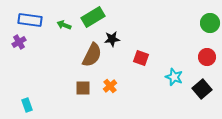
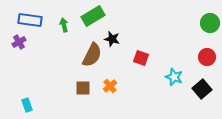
green rectangle: moved 1 px up
green arrow: rotated 56 degrees clockwise
black star: rotated 21 degrees clockwise
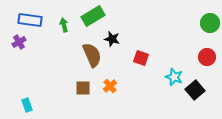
brown semicircle: rotated 50 degrees counterclockwise
black square: moved 7 px left, 1 px down
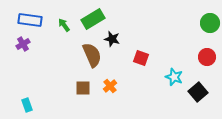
green rectangle: moved 3 px down
green arrow: rotated 24 degrees counterclockwise
purple cross: moved 4 px right, 2 px down
black square: moved 3 px right, 2 px down
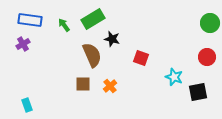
brown square: moved 4 px up
black square: rotated 30 degrees clockwise
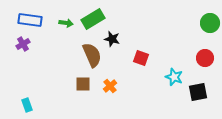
green arrow: moved 2 px right, 2 px up; rotated 136 degrees clockwise
red circle: moved 2 px left, 1 px down
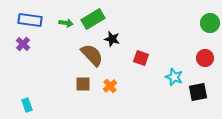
purple cross: rotated 16 degrees counterclockwise
brown semicircle: rotated 20 degrees counterclockwise
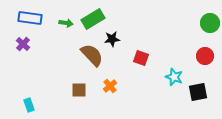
blue rectangle: moved 2 px up
black star: rotated 21 degrees counterclockwise
red circle: moved 2 px up
brown square: moved 4 px left, 6 px down
cyan rectangle: moved 2 px right
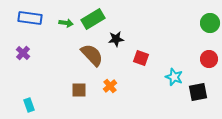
black star: moved 4 px right
purple cross: moved 9 px down
red circle: moved 4 px right, 3 px down
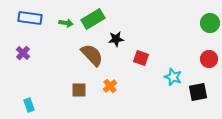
cyan star: moved 1 px left
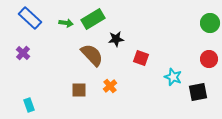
blue rectangle: rotated 35 degrees clockwise
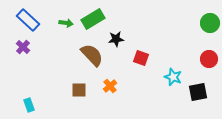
blue rectangle: moved 2 px left, 2 px down
purple cross: moved 6 px up
